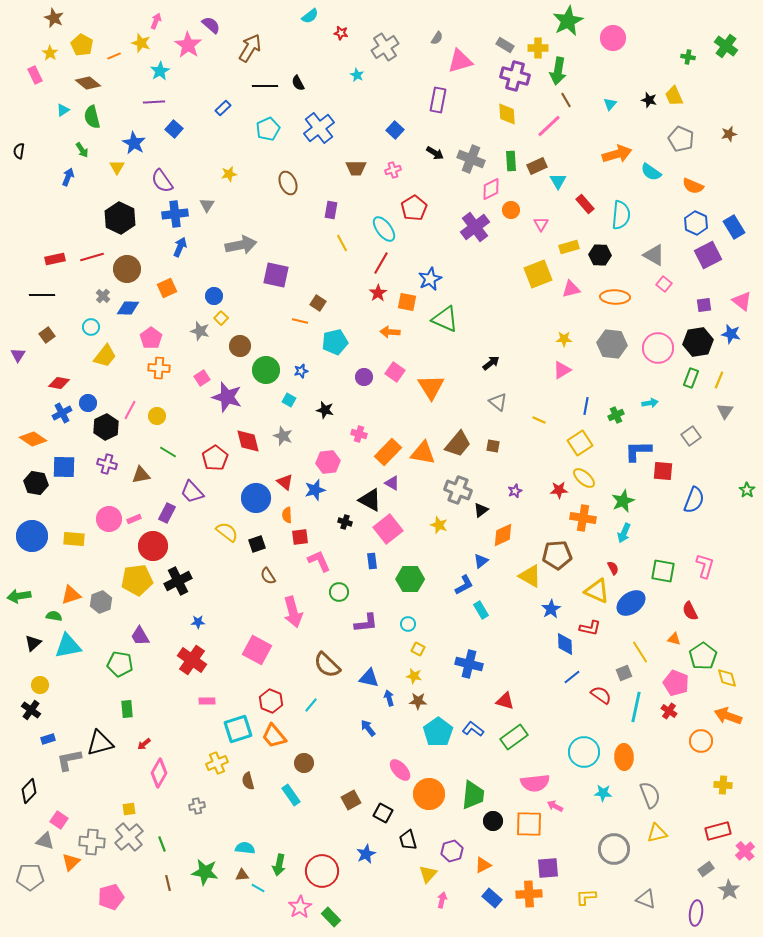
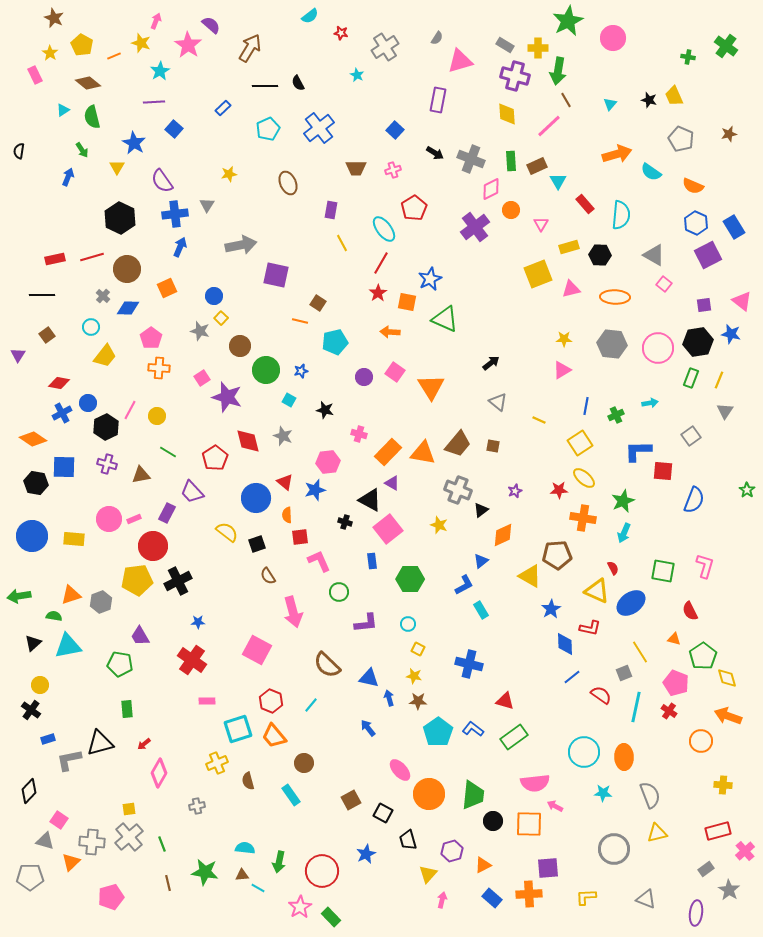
green arrow at (279, 865): moved 3 px up
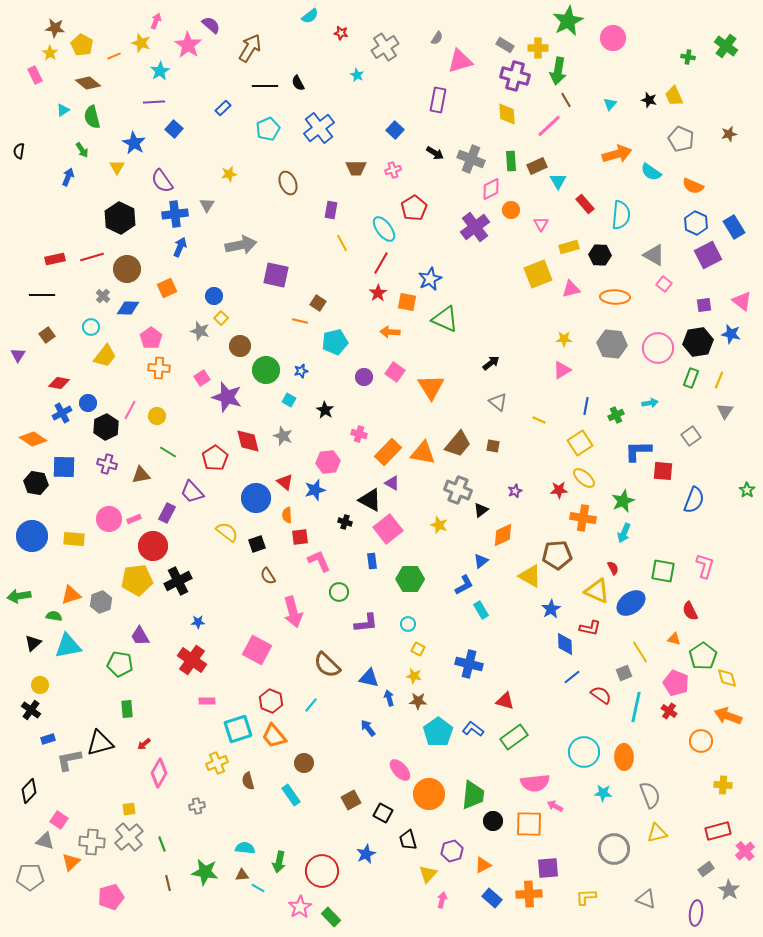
brown star at (54, 18): moved 1 px right, 10 px down; rotated 18 degrees counterclockwise
black star at (325, 410): rotated 18 degrees clockwise
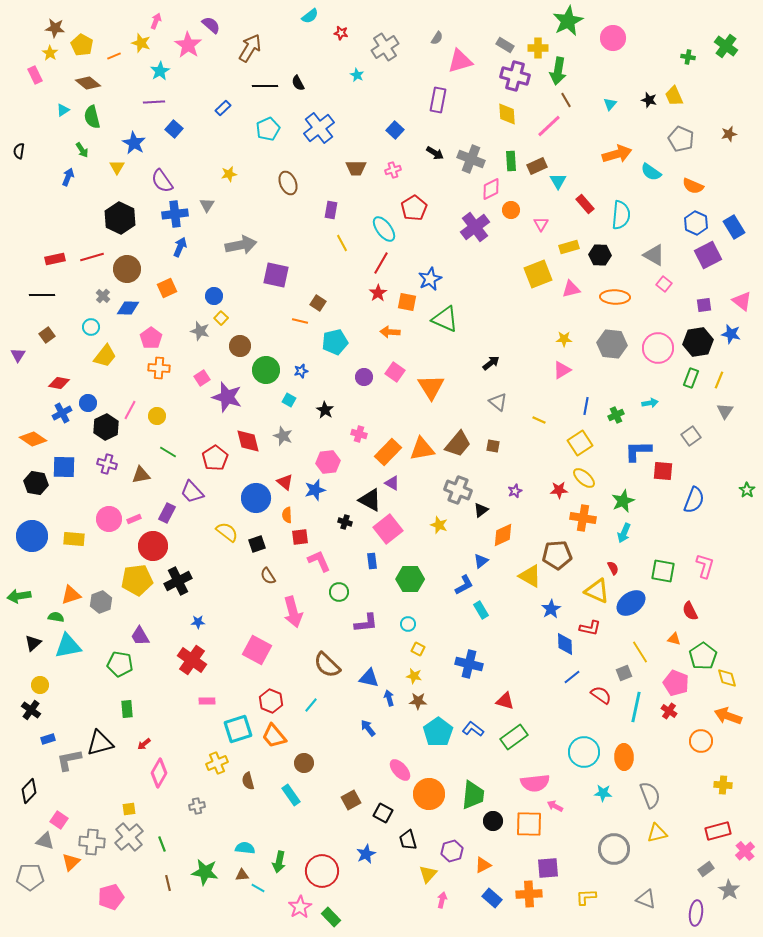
orange triangle at (423, 453): moved 1 px left, 4 px up; rotated 20 degrees counterclockwise
green semicircle at (54, 616): moved 2 px right, 1 px down
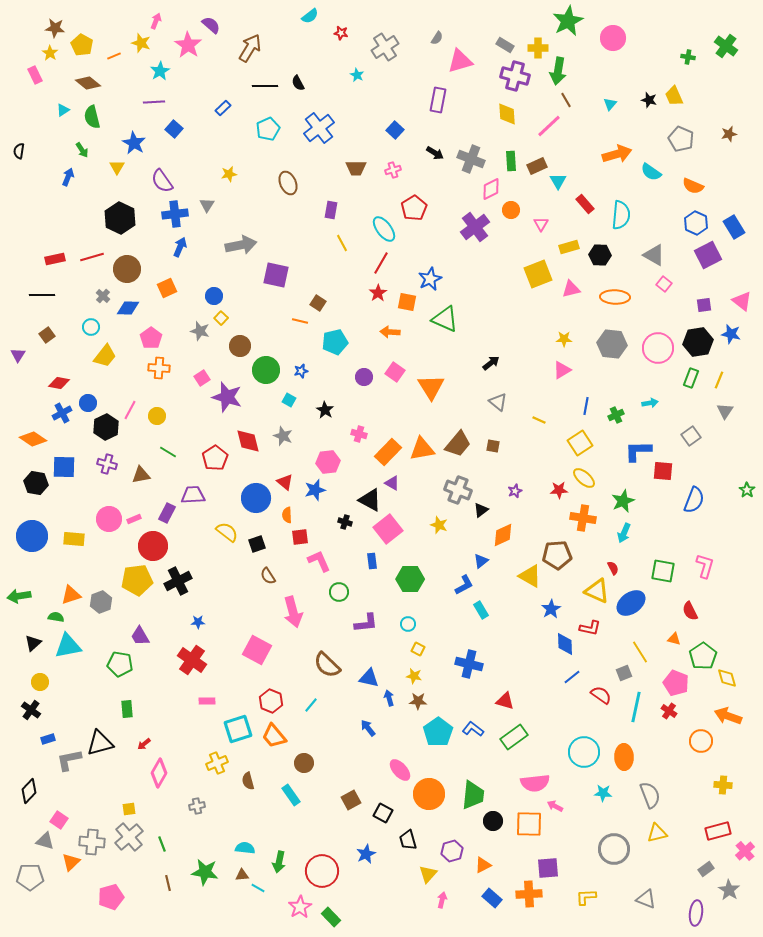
purple trapezoid at (192, 492): moved 1 px right, 3 px down; rotated 130 degrees clockwise
yellow circle at (40, 685): moved 3 px up
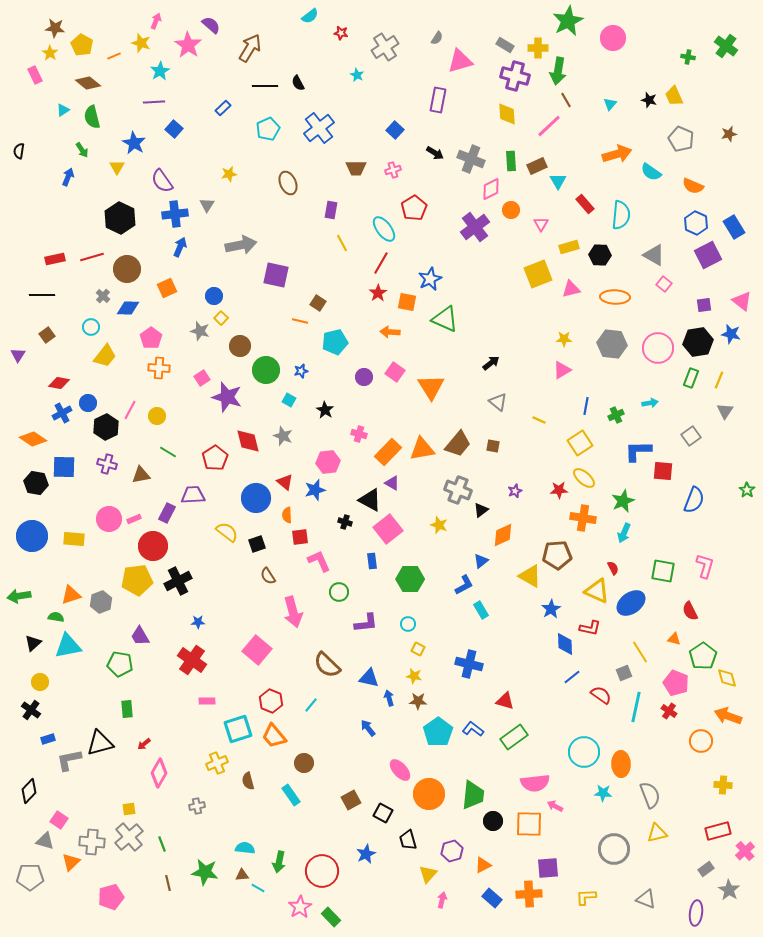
pink square at (257, 650): rotated 12 degrees clockwise
orange ellipse at (624, 757): moved 3 px left, 7 px down
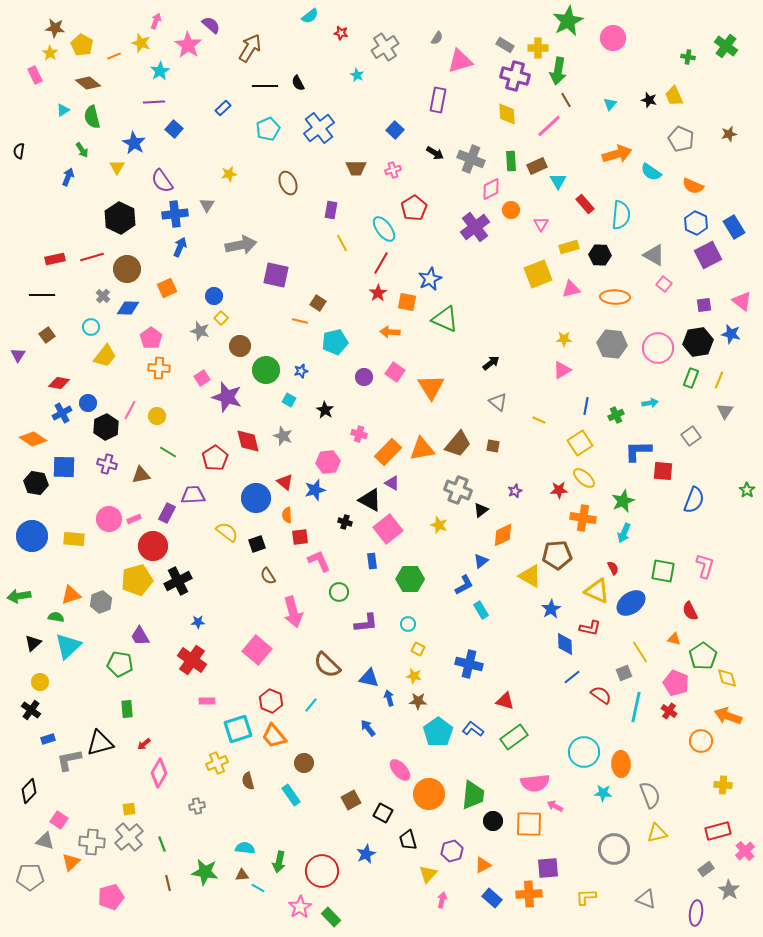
yellow pentagon at (137, 580): rotated 8 degrees counterclockwise
cyan triangle at (68, 646): rotated 32 degrees counterclockwise
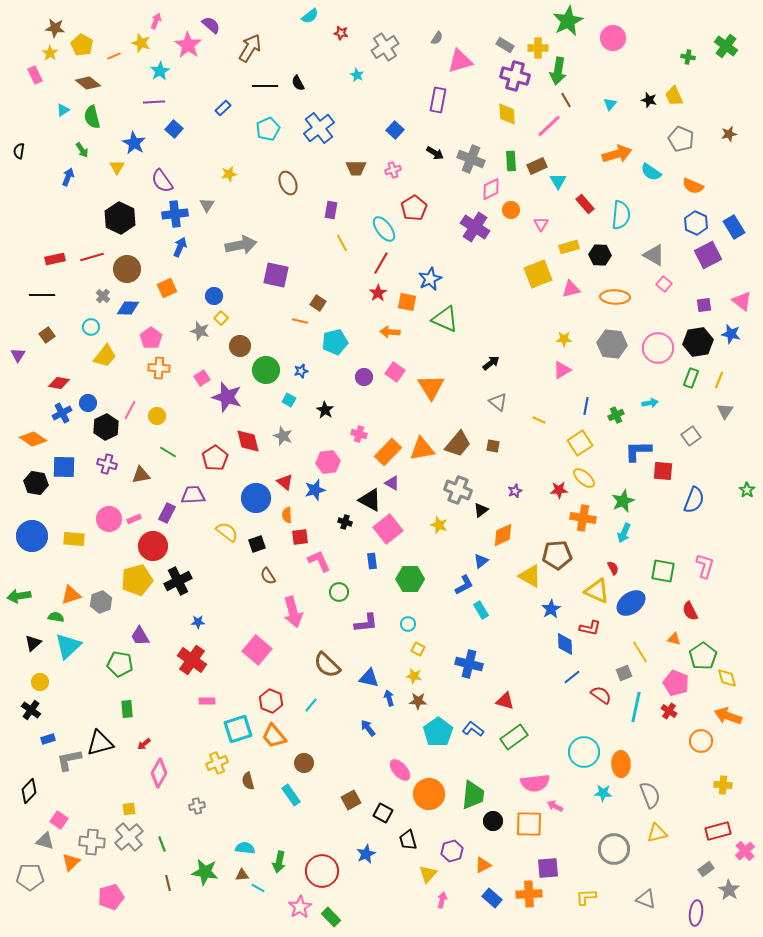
purple cross at (475, 227): rotated 20 degrees counterclockwise
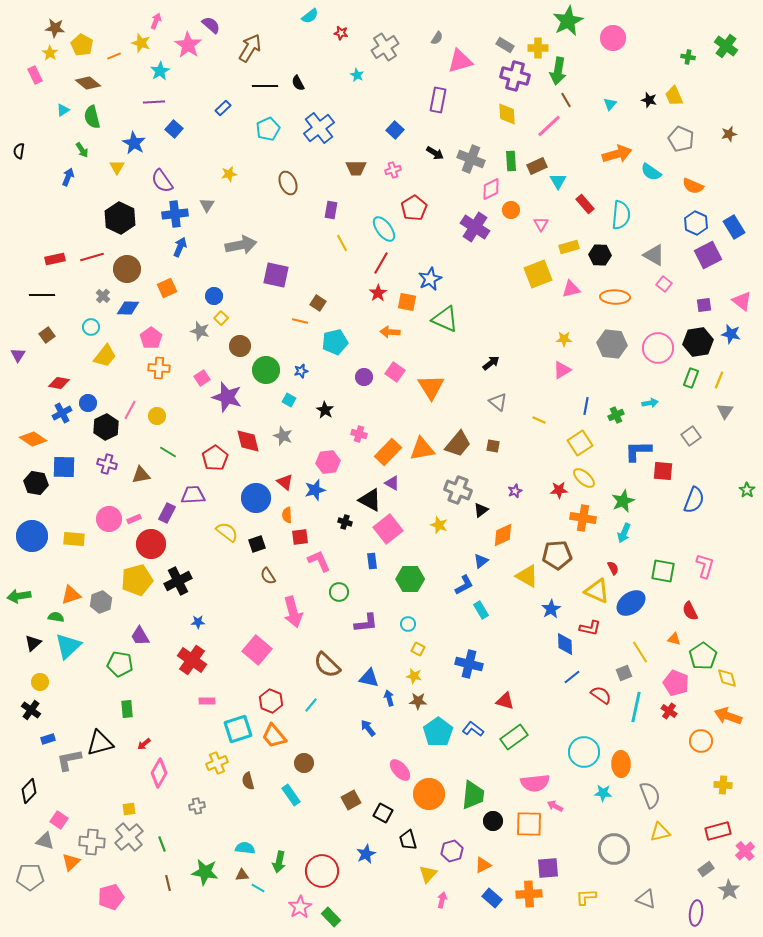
red circle at (153, 546): moved 2 px left, 2 px up
yellow triangle at (530, 576): moved 3 px left
yellow triangle at (657, 833): moved 3 px right, 1 px up
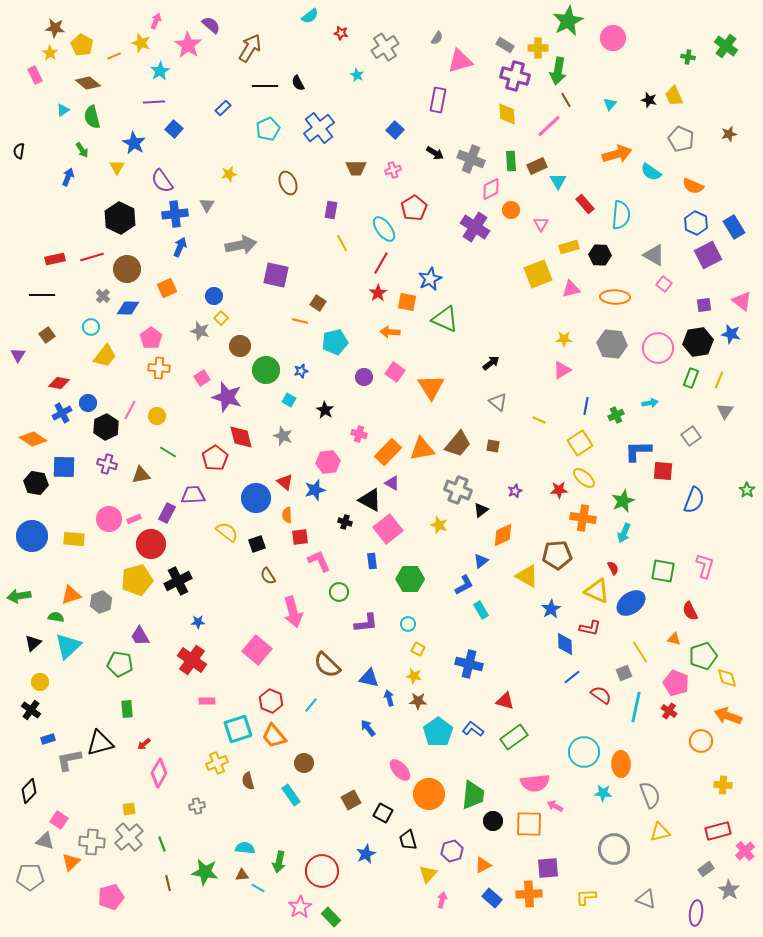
red diamond at (248, 441): moved 7 px left, 4 px up
green pentagon at (703, 656): rotated 16 degrees clockwise
